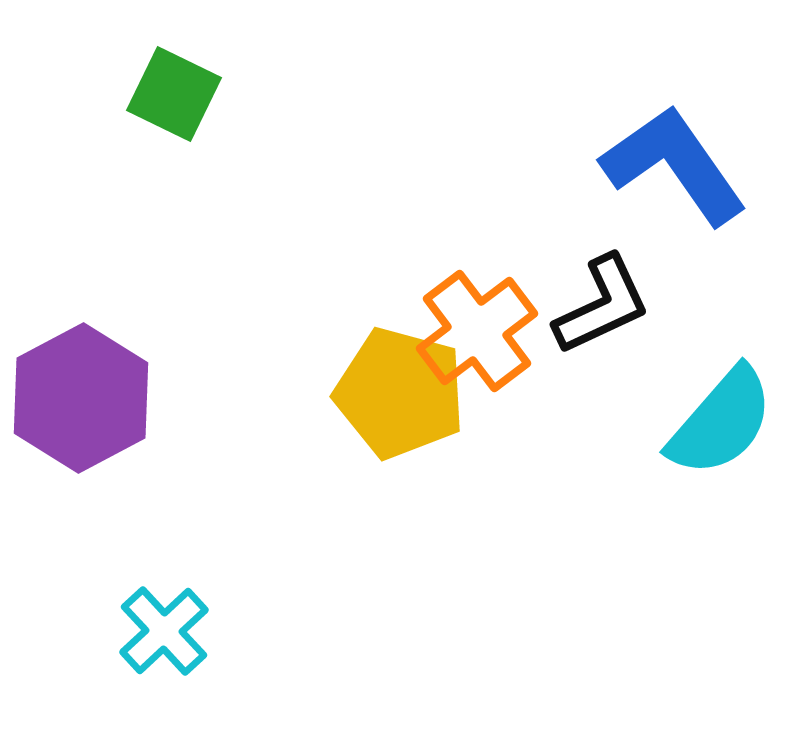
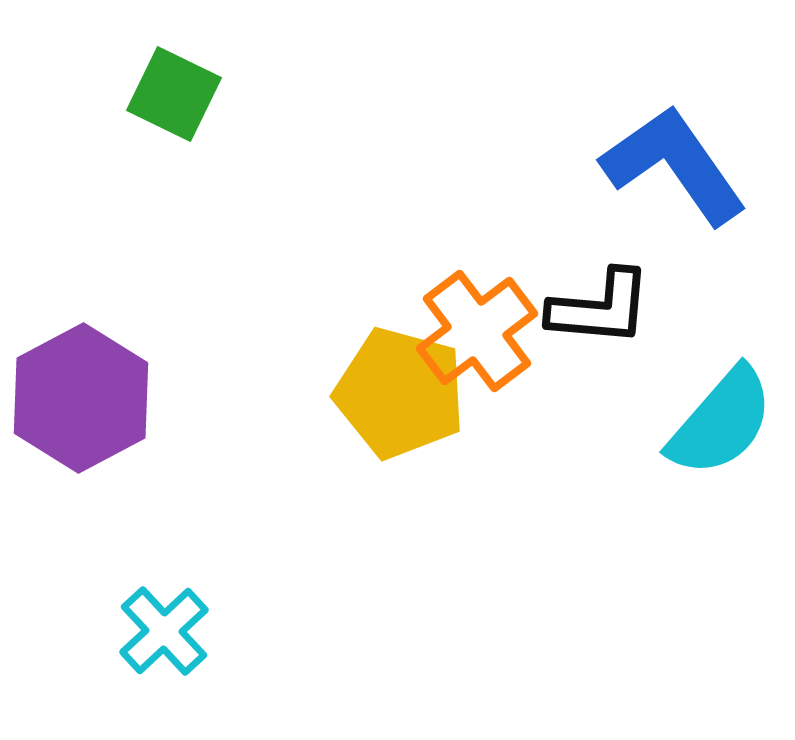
black L-shape: moved 2 px left, 3 px down; rotated 30 degrees clockwise
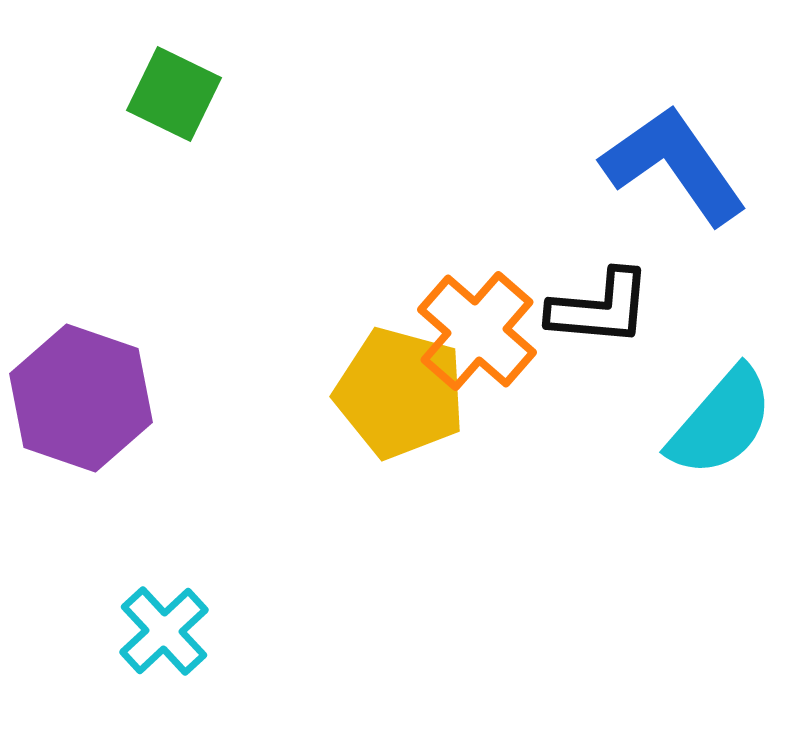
orange cross: rotated 12 degrees counterclockwise
purple hexagon: rotated 13 degrees counterclockwise
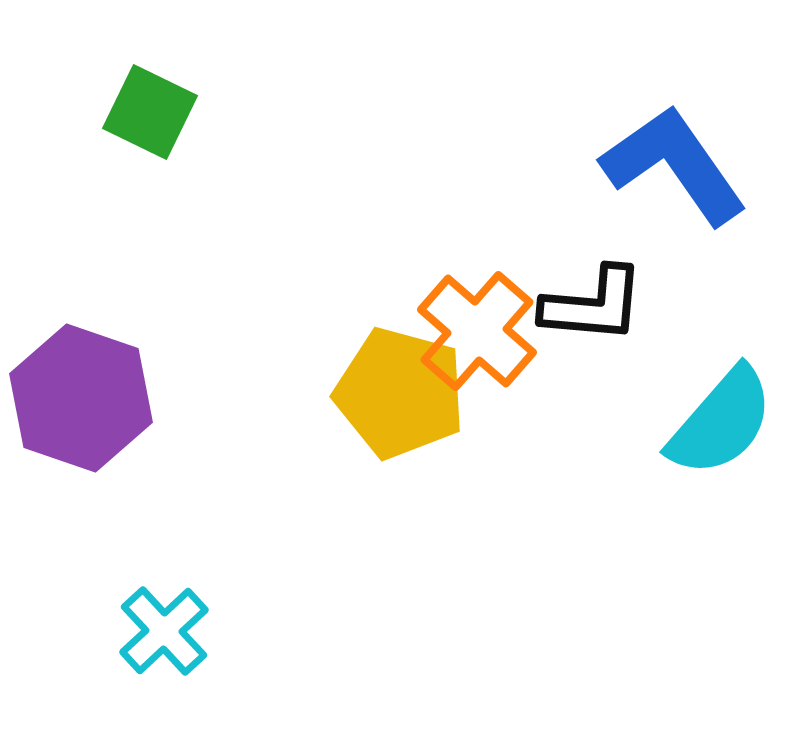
green square: moved 24 px left, 18 px down
black L-shape: moved 7 px left, 3 px up
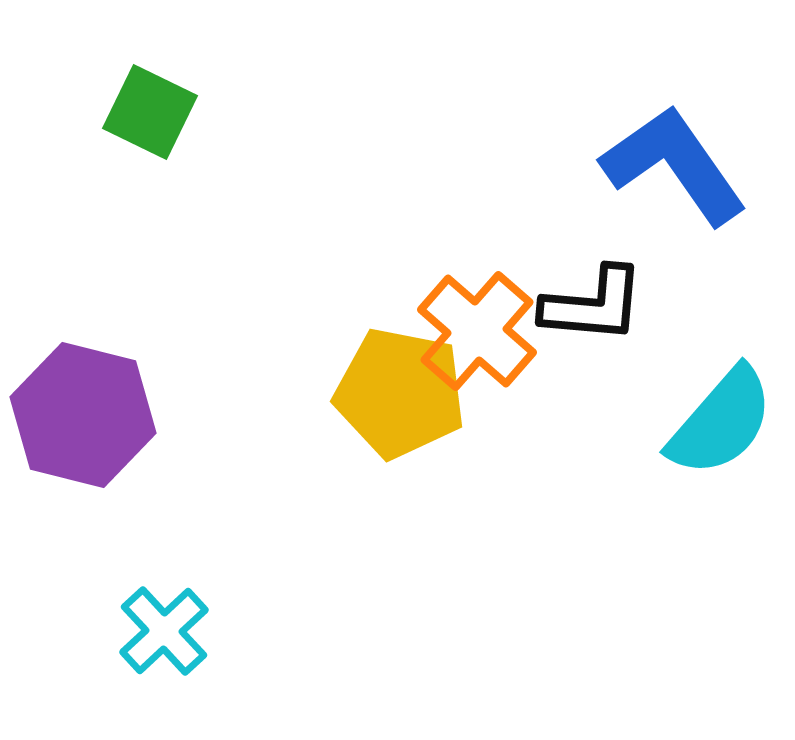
yellow pentagon: rotated 4 degrees counterclockwise
purple hexagon: moved 2 px right, 17 px down; rotated 5 degrees counterclockwise
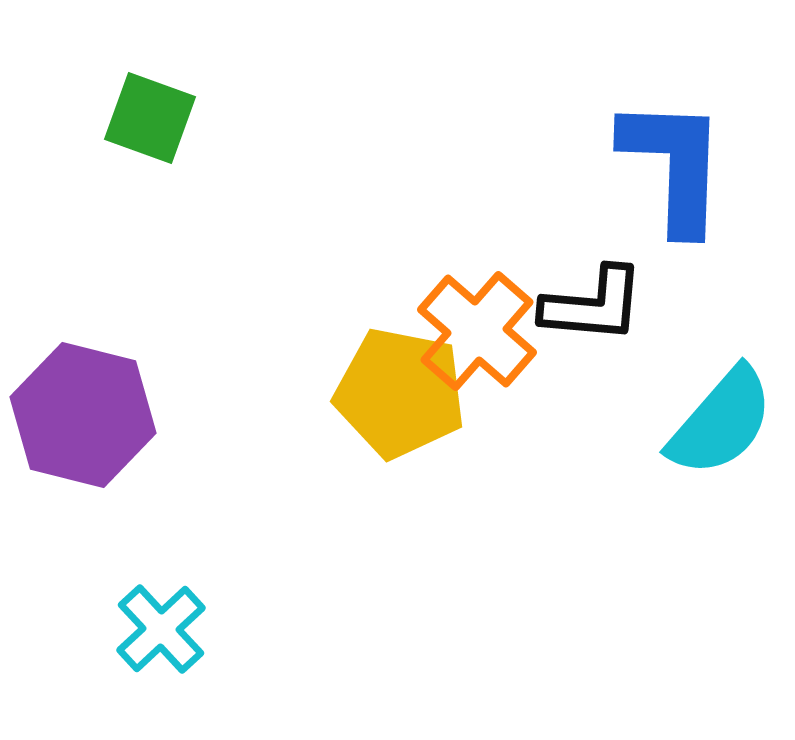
green square: moved 6 px down; rotated 6 degrees counterclockwise
blue L-shape: rotated 37 degrees clockwise
cyan cross: moved 3 px left, 2 px up
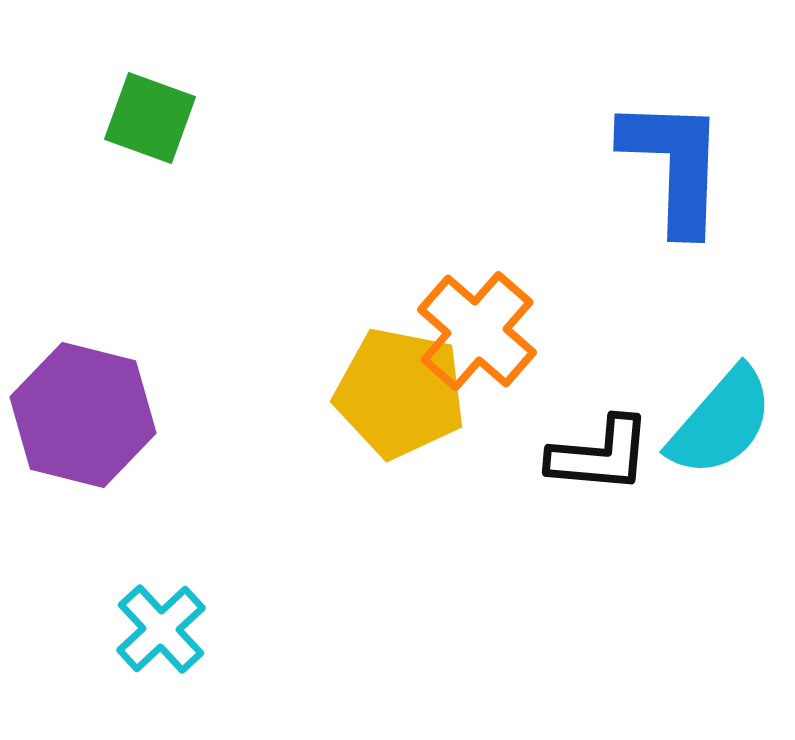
black L-shape: moved 7 px right, 150 px down
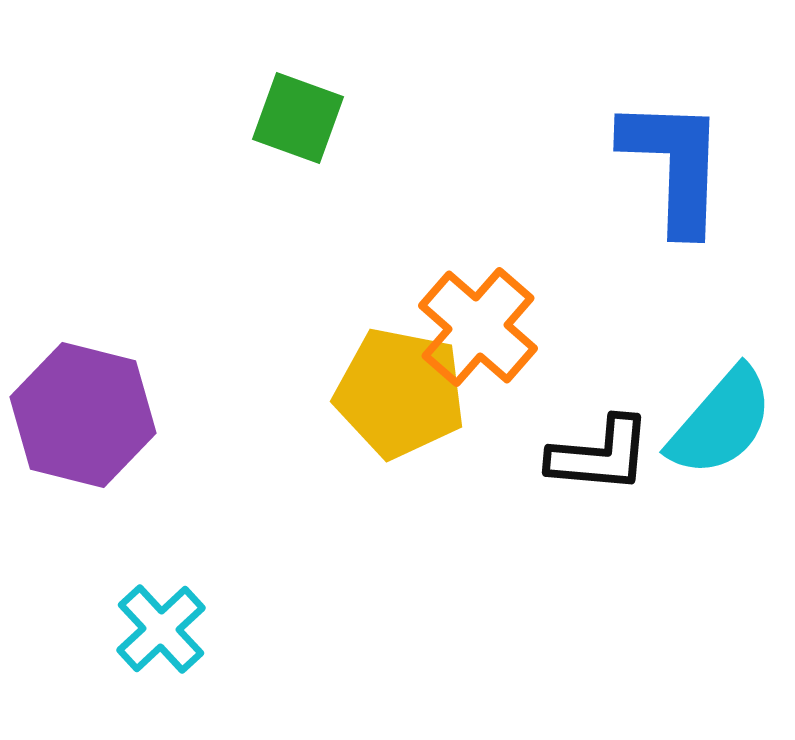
green square: moved 148 px right
orange cross: moved 1 px right, 4 px up
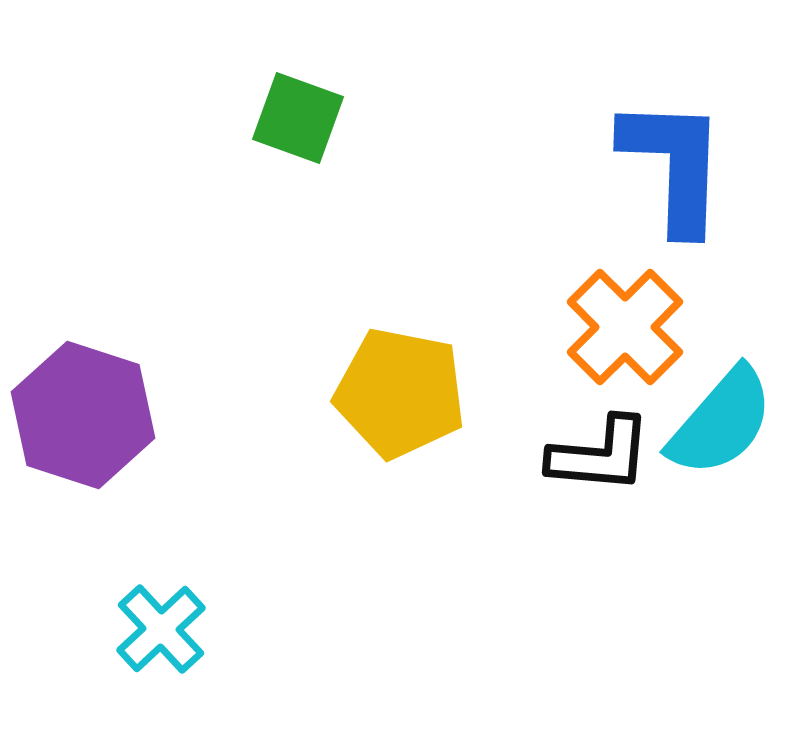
orange cross: moved 147 px right; rotated 4 degrees clockwise
purple hexagon: rotated 4 degrees clockwise
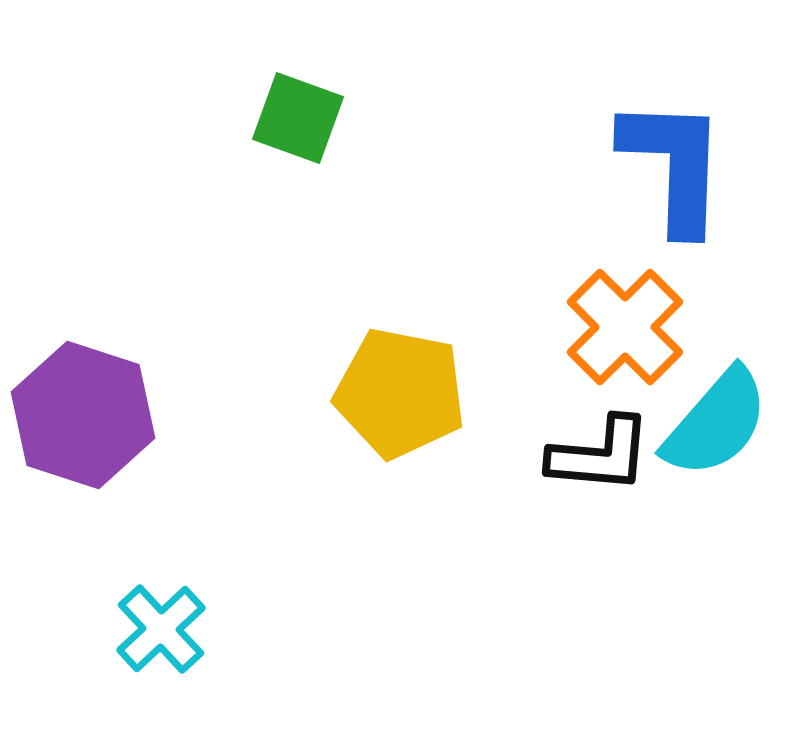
cyan semicircle: moved 5 px left, 1 px down
